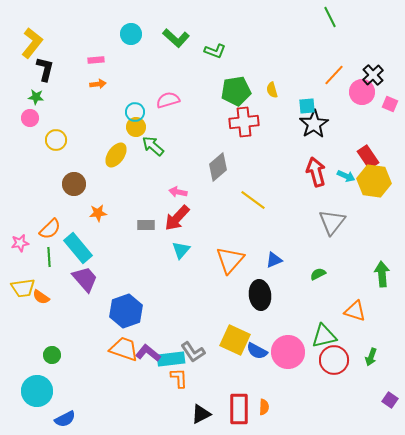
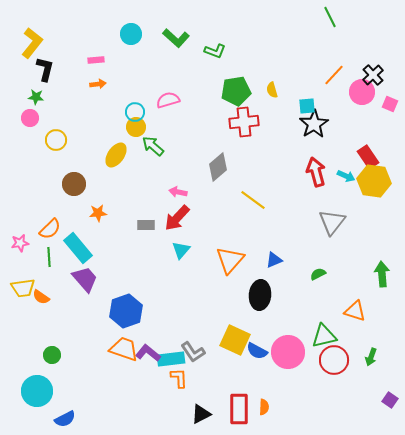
black ellipse at (260, 295): rotated 12 degrees clockwise
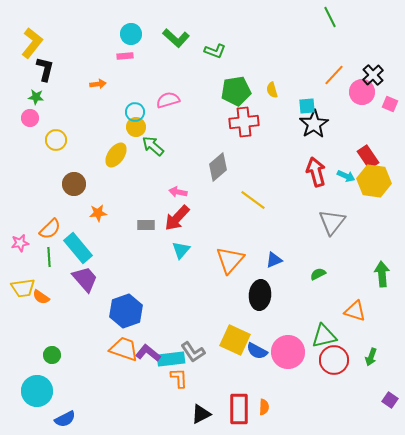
pink rectangle at (96, 60): moved 29 px right, 4 px up
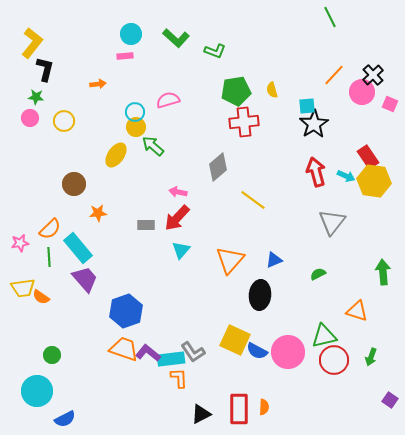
yellow circle at (56, 140): moved 8 px right, 19 px up
green arrow at (382, 274): moved 1 px right, 2 px up
orange triangle at (355, 311): moved 2 px right
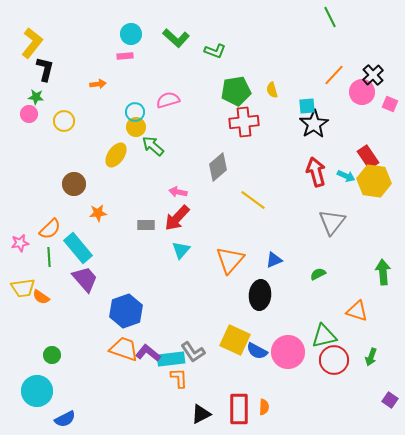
pink circle at (30, 118): moved 1 px left, 4 px up
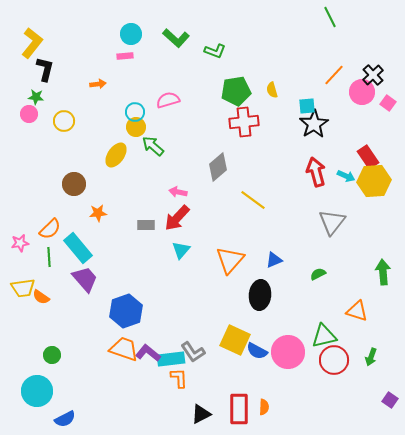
pink square at (390, 104): moved 2 px left, 1 px up; rotated 14 degrees clockwise
yellow hexagon at (374, 181): rotated 12 degrees counterclockwise
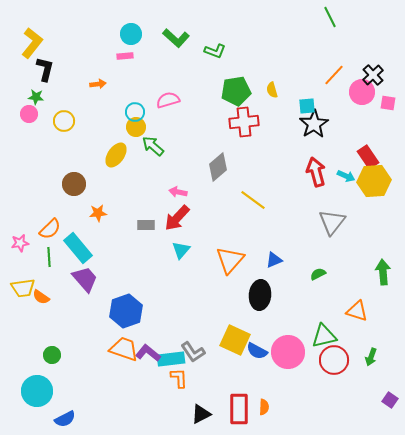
pink square at (388, 103): rotated 28 degrees counterclockwise
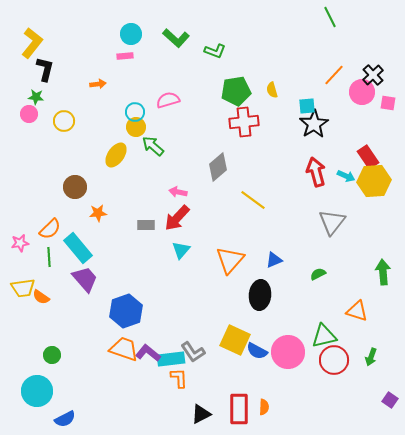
brown circle at (74, 184): moved 1 px right, 3 px down
